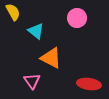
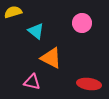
yellow semicircle: rotated 78 degrees counterclockwise
pink circle: moved 5 px right, 5 px down
pink triangle: moved 1 px down; rotated 42 degrees counterclockwise
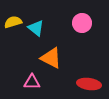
yellow semicircle: moved 10 px down
cyan triangle: moved 3 px up
pink triangle: rotated 12 degrees counterclockwise
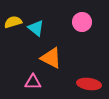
pink circle: moved 1 px up
pink triangle: moved 1 px right
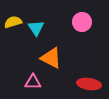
cyan triangle: rotated 18 degrees clockwise
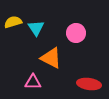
pink circle: moved 6 px left, 11 px down
